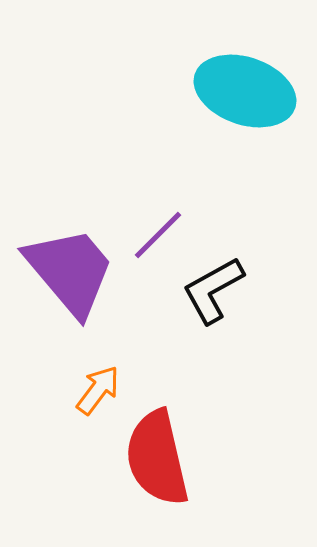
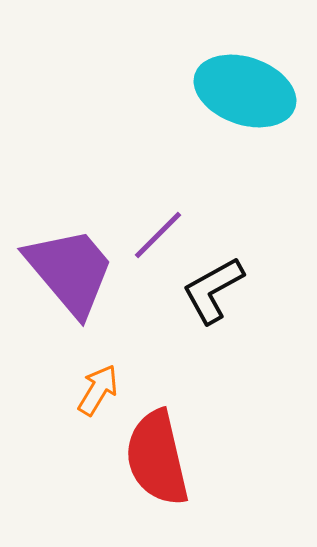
orange arrow: rotated 6 degrees counterclockwise
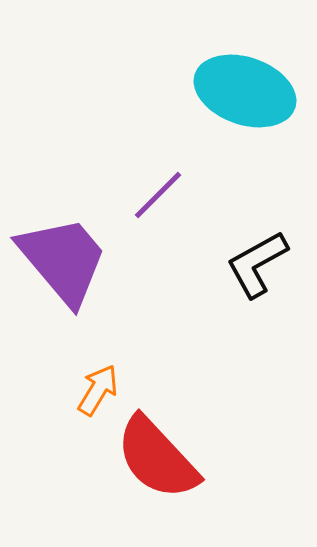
purple line: moved 40 px up
purple trapezoid: moved 7 px left, 11 px up
black L-shape: moved 44 px right, 26 px up
red semicircle: rotated 30 degrees counterclockwise
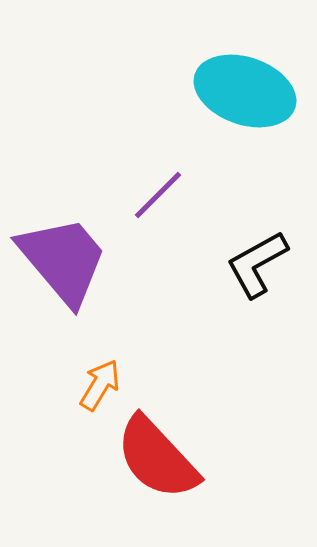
orange arrow: moved 2 px right, 5 px up
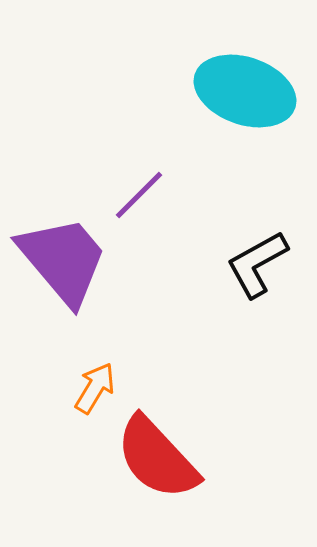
purple line: moved 19 px left
orange arrow: moved 5 px left, 3 px down
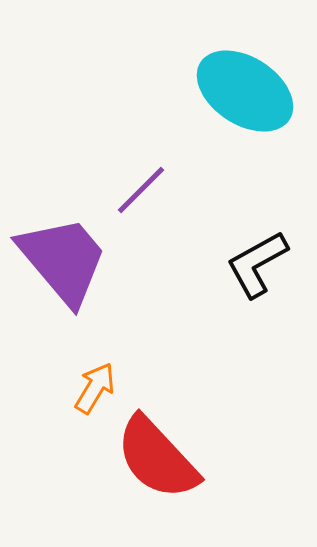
cyan ellipse: rotated 14 degrees clockwise
purple line: moved 2 px right, 5 px up
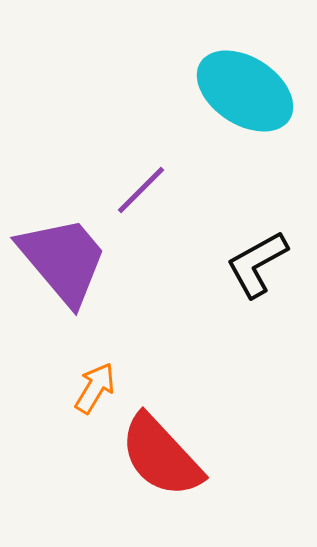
red semicircle: moved 4 px right, 2 px up
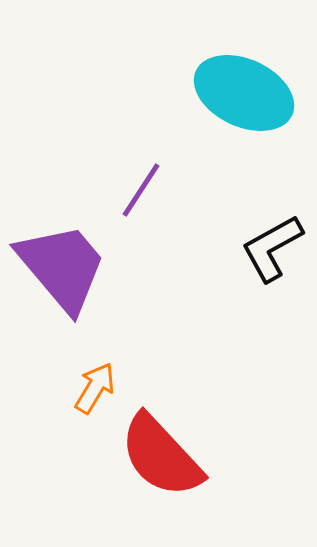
cyan ellipse: moved 1 px left, 2 px down; rotated 8 degrees counterclockwise
purple line: rotated 12 degrees counterclockwise
purple trapezoid: moved 1 px left, 7 px down
black L-shape: moved 15 px right, 16 px up
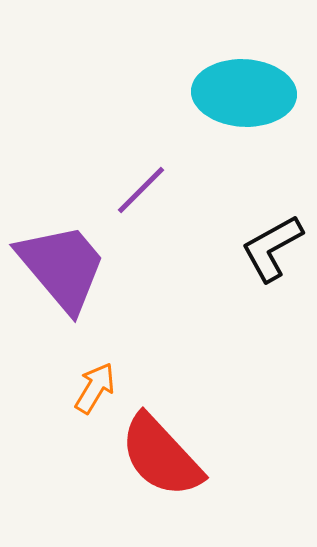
cyan ellipse: rotated 22 degrees counterclockwise
purple line: rotated 12 degrees clockwise
